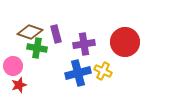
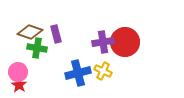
purple cross: moved 19 px right, 2 px up
pink circle: moved 5 px right, 6 px down
red star: rotated 21 degrees counterclockwise
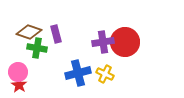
brown diamond: moved 1 px left
yellow cross: moved 2 px right, 3 px down
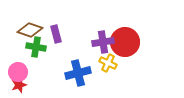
brown diamond: moved 1 px right, 2 px up
green cross: moved 1 px left, 1 px up
yellow cross: moved 3 px right, 11 px up
red star: rotated 21 degrees clockwise
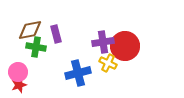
brown diamond: rotated 30 degrees counterclockwise
red circle: moved 4 px down
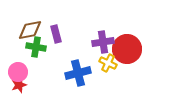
red circle: moved 2 px right, 3 px down
